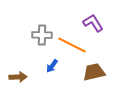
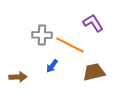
orange line: moved 2 px left
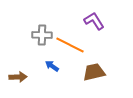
purple L-shape: moved 1 px right, 2 px up
blue arrow: rotated 88 degrees clockwise
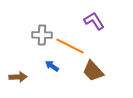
orange line: moved 1 px down
brown trapezoid: moved 1 px left, 1 px up; rotated 120 degrees counterclockwise
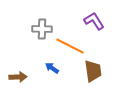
gray cross: moved 6 px up
blue arrow: moved 2 px down
brown trapezoid: rotated 145 degrees counterclockwise
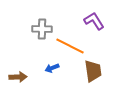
blue arrow: rotated 56 degrees counterclockwise
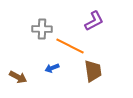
purple L-shape: rotated 95 degrees clockwise
brown arrow: rotated 30 degrees clockwise
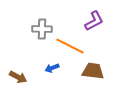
brown trapezoid: rotated 75 degrees counterclockwise
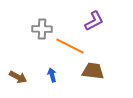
blue arrow: moved 7 px down; rotated 96 degrees clockwise
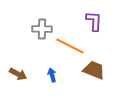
purple L-shape: rotated 60 degrees counterclockwise
brown trapezoid: moved 1 px right, 1 px up; rotated 15 degrees clockwise
brown arrow: moved 3 px up
